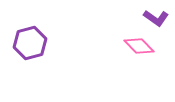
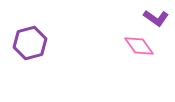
pink diamond: rotated 8 degrees clockwise
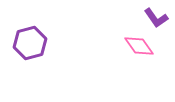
purple L-shape: rotated 20 degrees clockwise
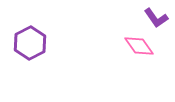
purple hexagon: rotated 12 degrees counterclockwise
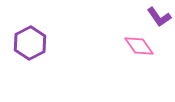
purple L-shape: moved 3 px right, 1 px up
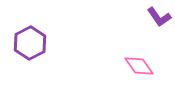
pink diamond: moved 20 px down
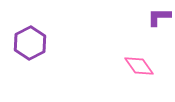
purple L-shape: rotated 125 degrees clockwise
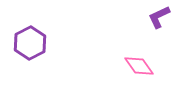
purple L-shape: rotated 25 degrees counterclockwise
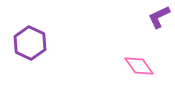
purple hexagon: rotated 8 degrees counterclockwise
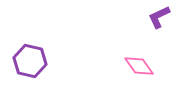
purple hexagon: moved 18 px down; rotated 12 degrees counterclockwise
